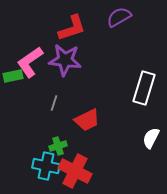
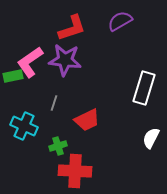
purple semicircle: moved 1 px right, 4 px down
cyan cross: moved 22 px left, 40 px up; rotated 12 degrees clockwise
red cross: rotated 24 degrees counterclockwise
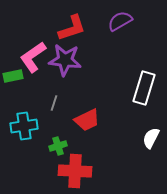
pink L-shape: moved 3 px right, 5 px up
cyan cross: rotated 32 degrees counterclockwise
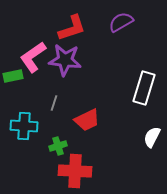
purple semicircle: moved 1 px right, 1 px down
cyan cross: rotated 12 degrees clockwise
white semicircle: moved 1 px right, 1 px up
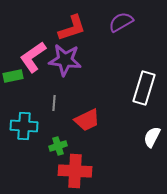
gray line: rotated 14 degrees counterclockwise
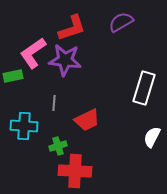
pink L-shape: moved 4 px up
